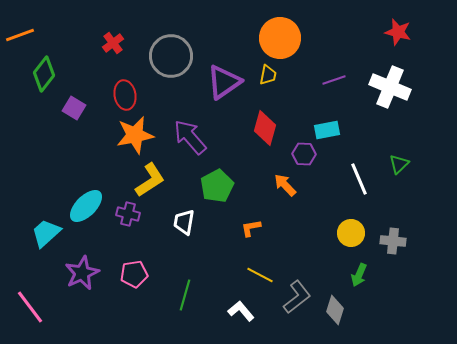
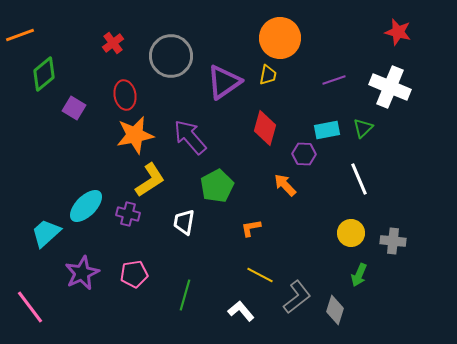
green diamond: rotated 12 degrees clockwise
green triangle: moved 36 px left, 36 px up
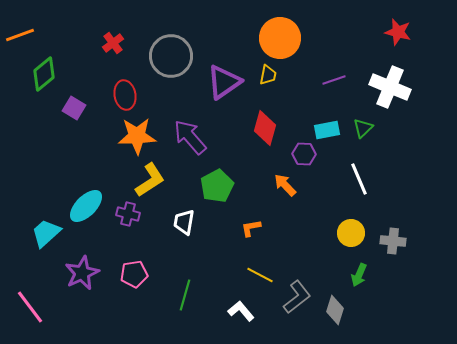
orange star: moved 2 px right, 1 px down; rotated 9 degrees clockwise
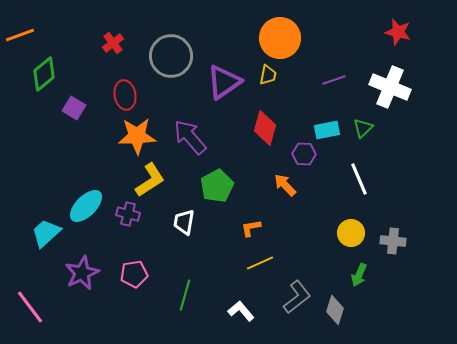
yellow line: moved 12 px up; rotated 52 degrees counterclockwise
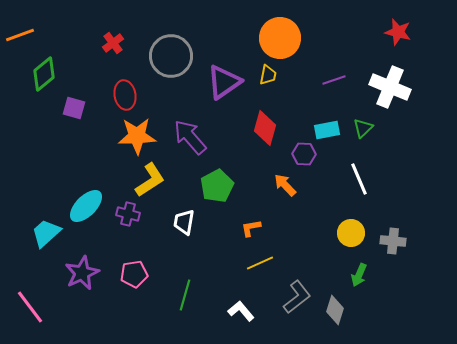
purple square: rotated 15 degrees counterclockwise
